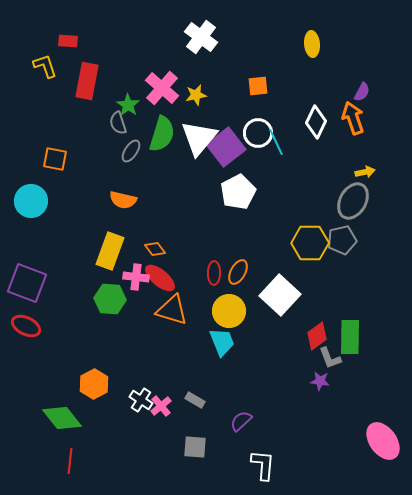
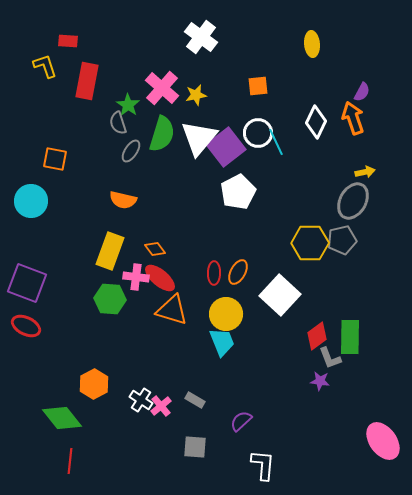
yellow circle at (229, 311): moved 3 px left, 3 px down
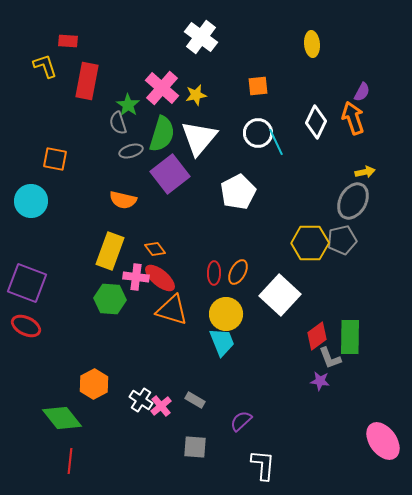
purple square at (226, 147): moved 56 px left, 27 px down
gray ellipse at (131, 151): rotated 40 degrees clockwise
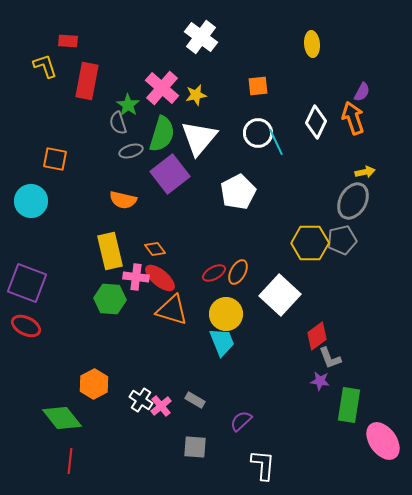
yellow rectangle at (110, 251): rotated 33 degrees counterclockwise
red ellipse at (214, 273): rotated 60 degrees clockwise
green rectangle at (350, 337): moved 1 px left, 68 px down; rotated 8 degrees clockwise
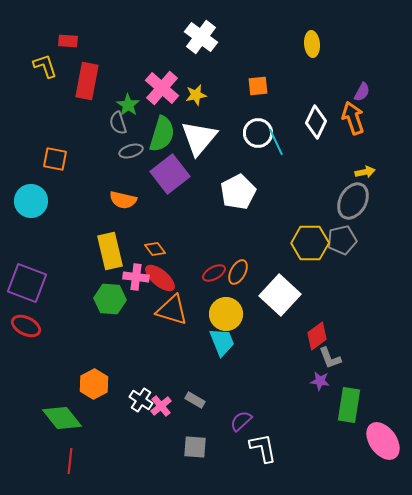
white L-shape at (263, 465): moved 17 px up; rotated 16 degrees counterclockwise
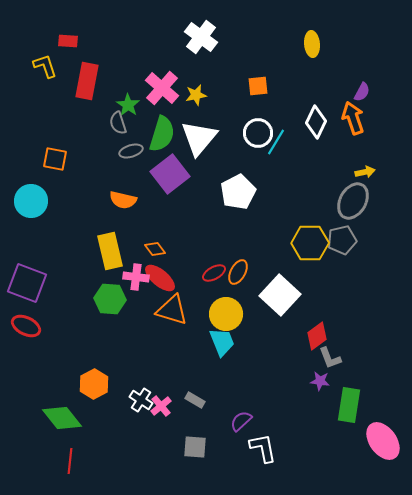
cyan line at (276, 142): rotated 56 degrees clockwise
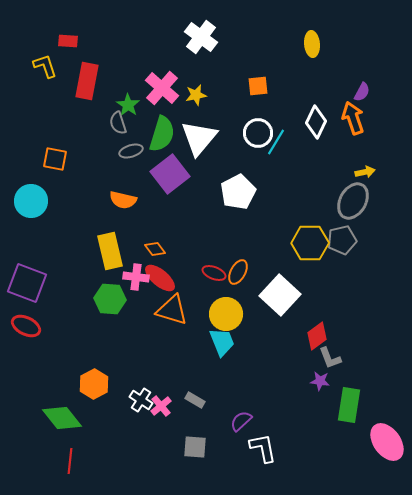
red ellipse at (214, 273): rotated 50 degrees clockwise
pink ellipse at (383, 441): moved 4 px right, 1 px down
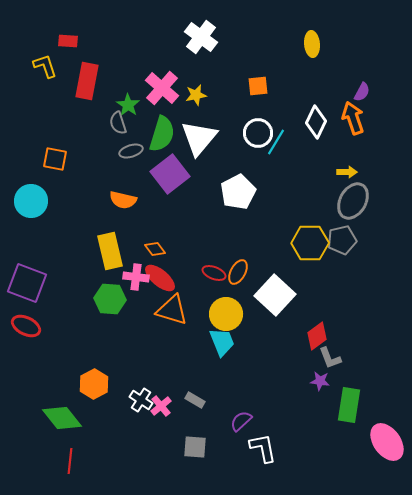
yellow arrow at (365, 172): moved 18 px left; rotated 12 degrees clockwise
white square at (280, 295): moved 5 px left
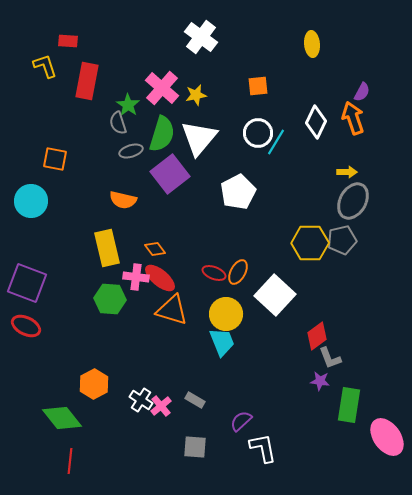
yellow rectangle at (110, 251): moved 3 px left, 3 px up
pink ellipse at (387, 442): moved 5 px up
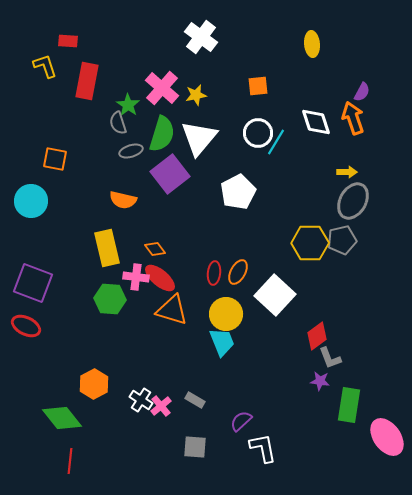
white diamond at (316, 122): rotated 44 degrees counterclockwise
red ellipse at (214, 273): rotated 75 degrees clockwise
purple square at (27, 283): moved 6 px right
